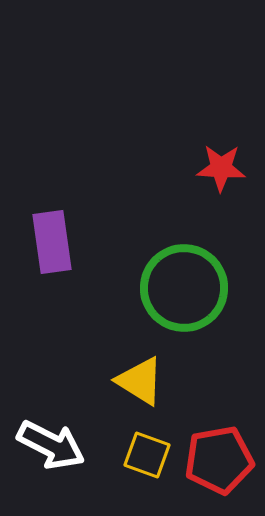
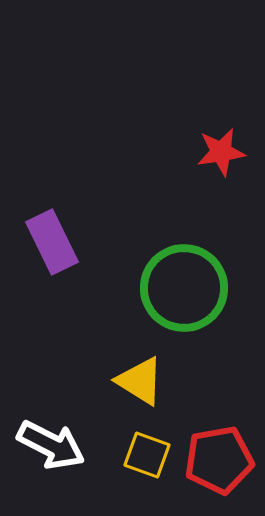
red star: moved 16 px up; rotated 12 degrees counterclockwise
purple rectangle: rotated 18 degrees counterclockwise
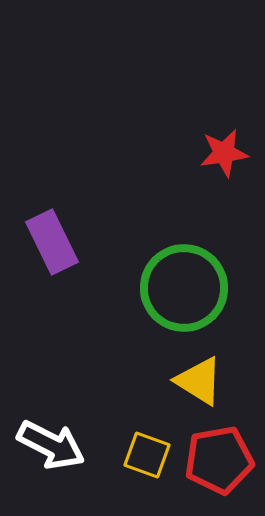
red star: moved 3 px right, 1 px down
yellow triangle: moved 59 px right
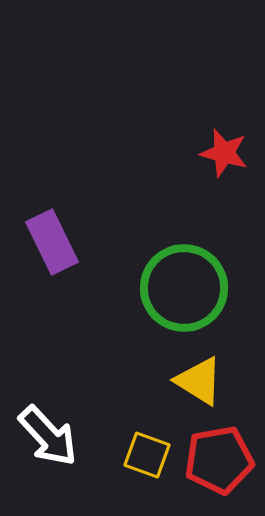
red star: rotated 24 degrees clockwise
white arrow: moved 3 px left, 9 px up; rotated 20 degrees clockwise
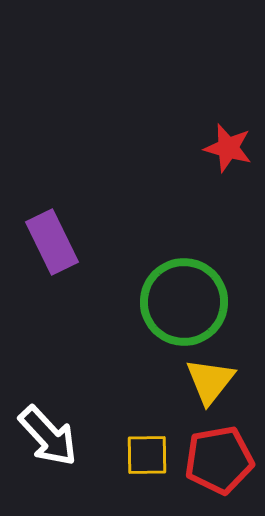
red star: moved 4 px right, 5 px up
green circle: moved 14 px down
yellow triangle: moved 11 px right; rotated 36 degrees clockwise
yellow square: rotated 21 degrees counterclockwise
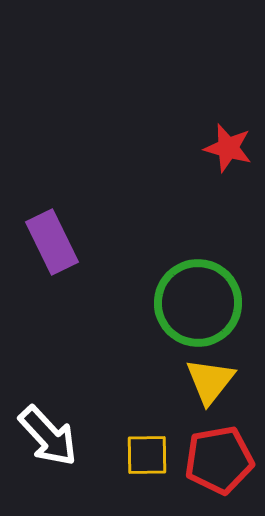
green circle: moved 14 px right, 1 px down
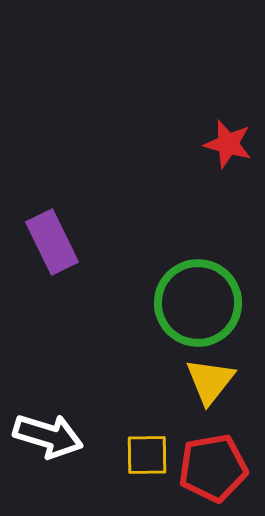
red star: moved 4 px up
white arrow: rotated 30 degrees counterclockwise
red pentagon: moved 6 px left, 8 px down
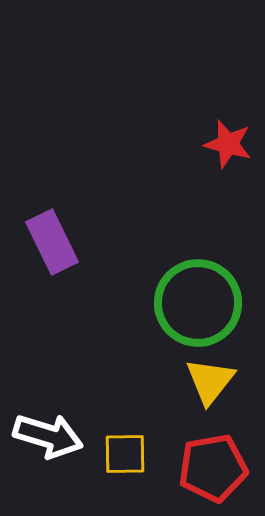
yellow square: moved 22 px left, 1 px up
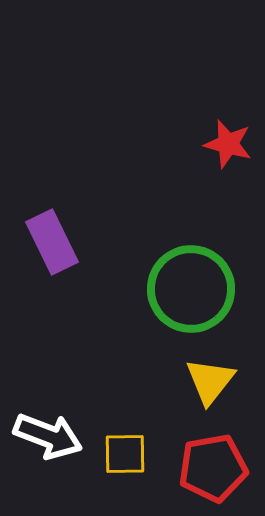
green circle: moved 7 px left, 14 px up
white arrow: rotated 4 degrees clockwise
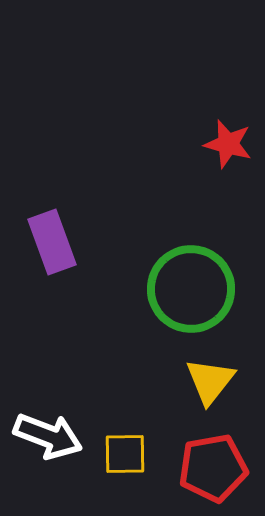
purple rectangle: rotated 6 degrees clockwise
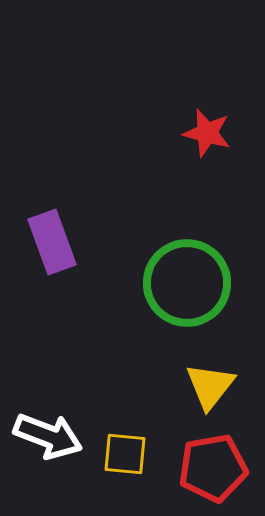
red star: moved 21 px left, 11 px up
green circle: moved 4 px left, 6 px up
yellow triangle: moved 5 px down
yellow square: rotated 6 degrees clockwise
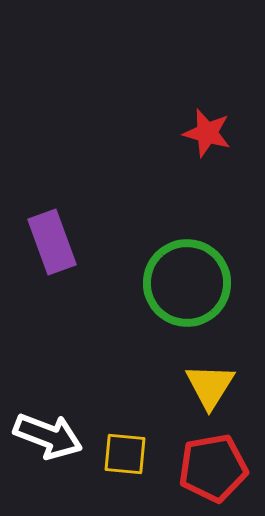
yellow triangle: rotated 6 degrees counterclockwise
